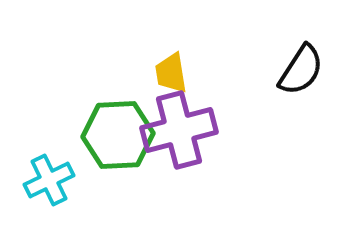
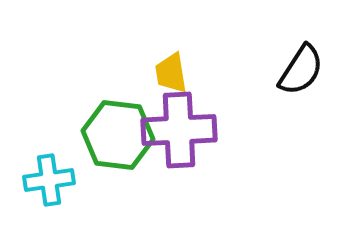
purple cross: rotated 12 degrees clockwise
green hexagon: rotated 10 degrees clockwise
cyan cross: rotated 18 degrees clockwise
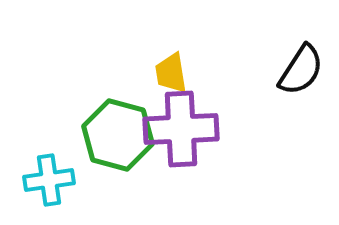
purple cross: moved 2 px right, 1 px up
green hexagon: rotated 8 degrees clockwise
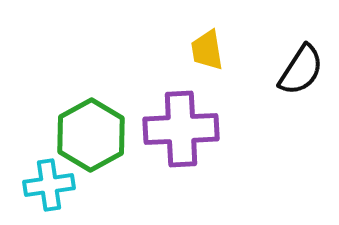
yellow trapezoid: moved 36 px right, 23 px up
green hexagon: moved 27 px left; rotated 16 degrees clockwise
cyan cross: moved 5 px down
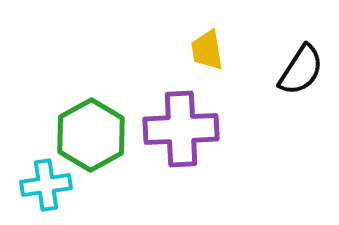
cyan cross: moved 3 px left
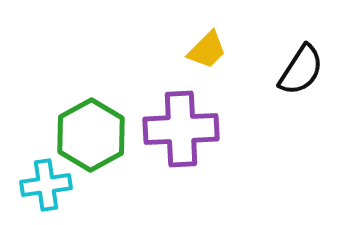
yellow trapezoid: rotated 126 degrees counterclockwise
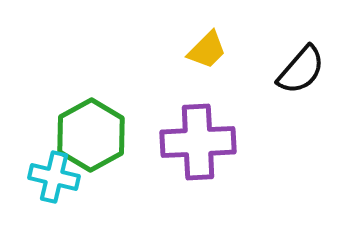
black semicircle: rotated 8 degrees clockwise
purple cross: moved 17 px right, 13 px down
cyan cross: moved 8 px right, 8 px up; rotated 21 degrees clockwise
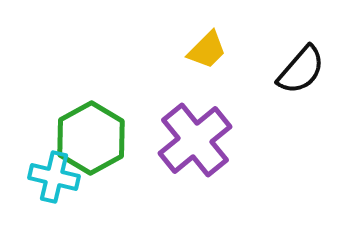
green hexagon: moved 3 px down
purple cross: moved 3 px left, 2 px up; rotated 36 degrees counterclockwise
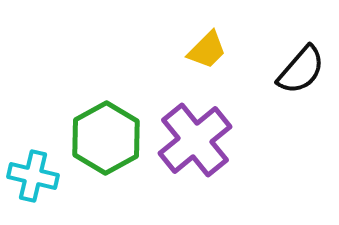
green hexagon: moved 15 px right
cyan cross: moved 21 px left, 1 px up
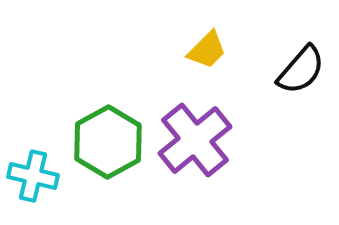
green hexagon: moved 2 px right, 4 px down
